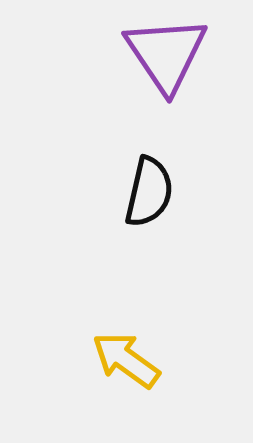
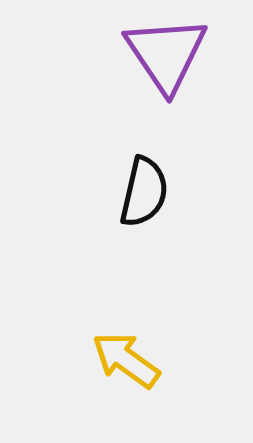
black semicircle: moved 5 px left
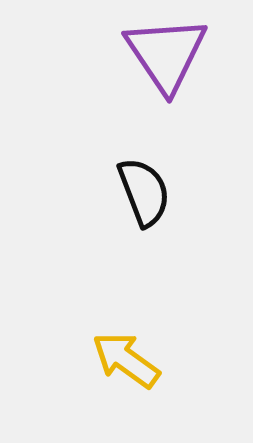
black semicircle: rotated 34 degrees counterclockwise
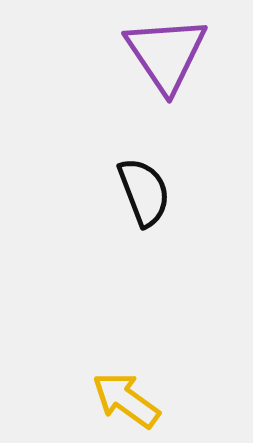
yellow arrow: moved 40 px down
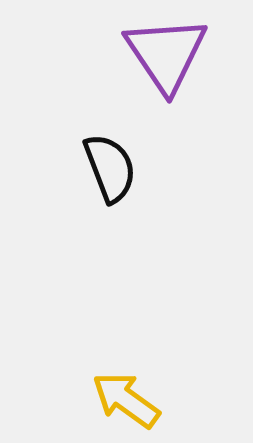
black semicircle: moved 34 px left, 24 px up
